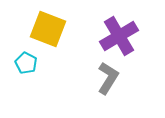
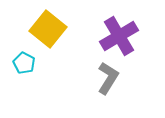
yellow square: rotated 18 degrees clockwise
cyan pentagon: moved 2 px left
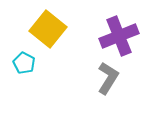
purple cross: rotated 9 degrees clockwise
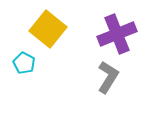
purple cross: moved 2 px left, 2 px up
gray L-shape: moved 1 px up
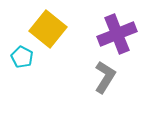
cyan pentagon: moved 2 px left, 6 px up
gray L-shape: moved 3 px left
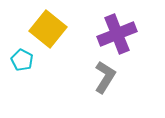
cyan pentagon: moved 3 px down
